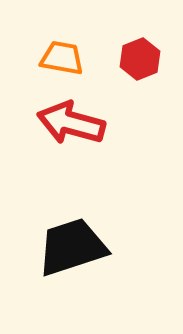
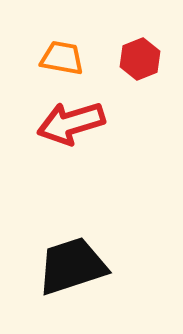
red arrow: rotated 32 degrees counterclockwise
black trapezoid: moved 19 px down
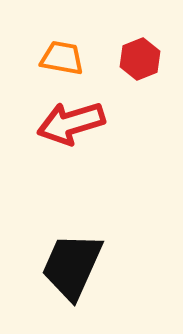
black trapezoid: rotated 48 degrees counterclockwise
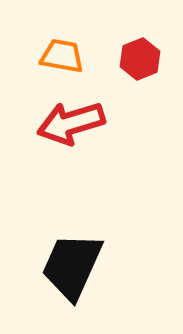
orange trapezoid: moved 2 px up
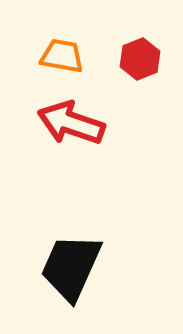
red arrow: rotated 36 degrees clockwise
black trapezoid: moved 1 px left, 1 px down
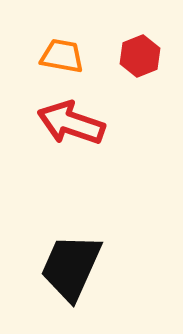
red hexagon: moved 3 px up
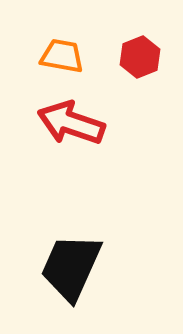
red hexagon: moved 1 px down
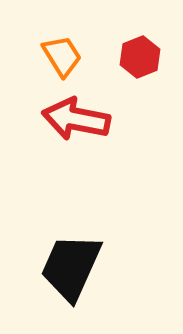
orange trapezoid: rotated 48 degrees clockwise
red arrow: moved 5 px right, 4 px up; rotated 8 degrees counterclockwise
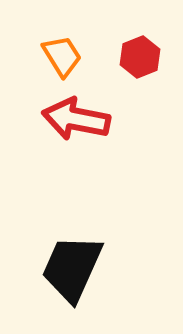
black trapezoid: moved 1 px right, 1 px down
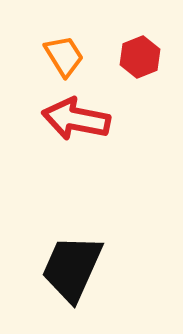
orange trapezoid: moved 2 px right
